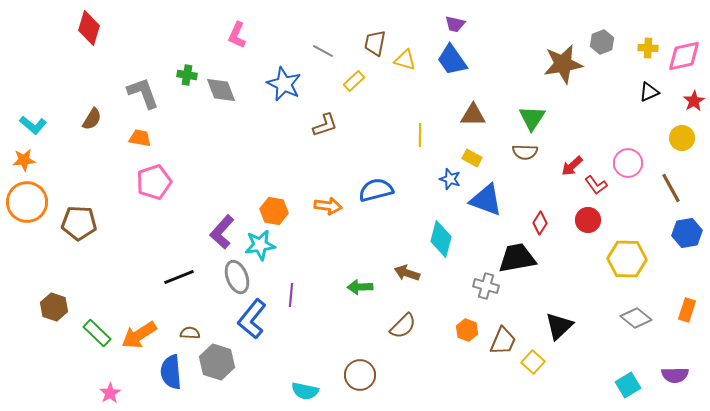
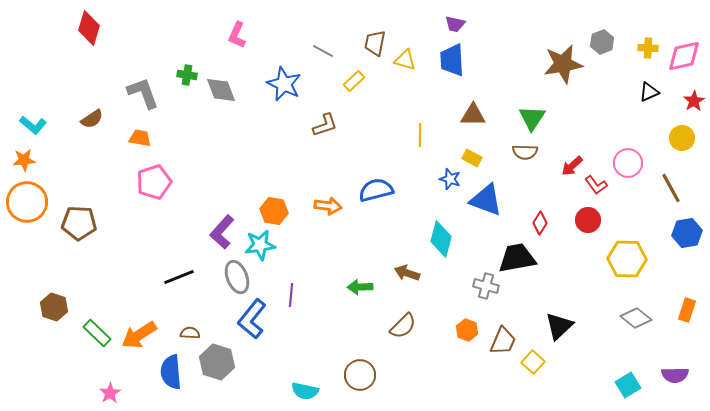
blue trapezoid at (452, 60): rotated 32 degrees clockwise
brown semicircle at (92, 119): rotated 25 degrees clockwise
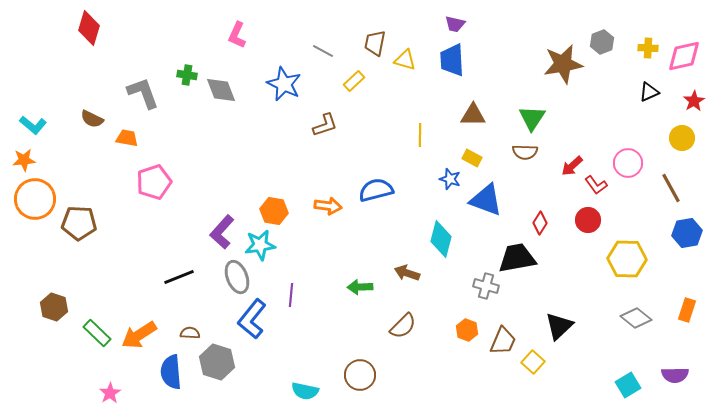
brown semicircle at (92, 119): rotated 60 degrees clockwise
orange trapezoid at (140, 138): moved 13 px left
orange circle at (27, 202): moved 8 px right, 3 px up
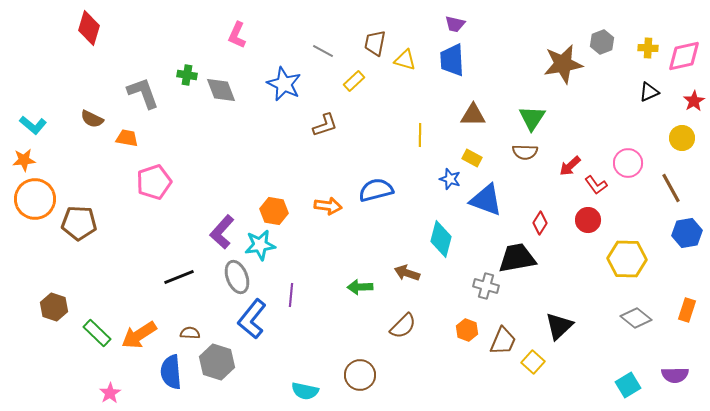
red arrow at (572, 166): moved 2 px left
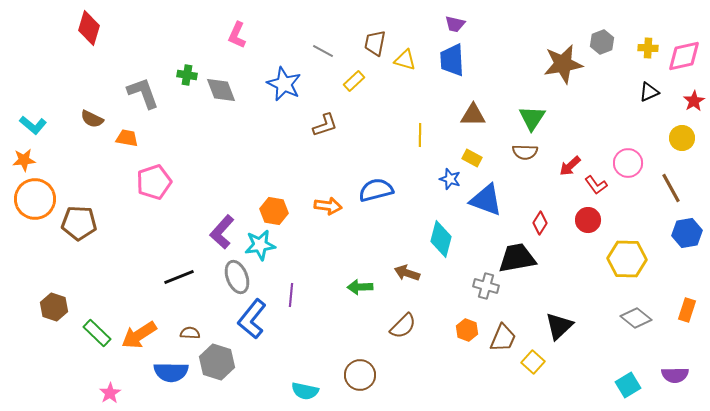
brown trapezoid at (503, 341): moved 3 px up
blue semicircle at (171, 372): rotated 84 degrees counterclockwise
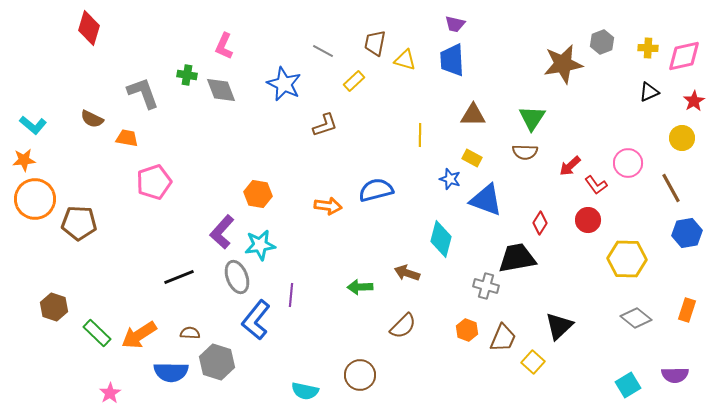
pink L-shape at (237, 35): moved 13 px left, 11 px down
orange hexagon at (274, 211): moved 16 px left, 17 px up
blue L-shape at (252, 319): moved 4 px right, 1 px down
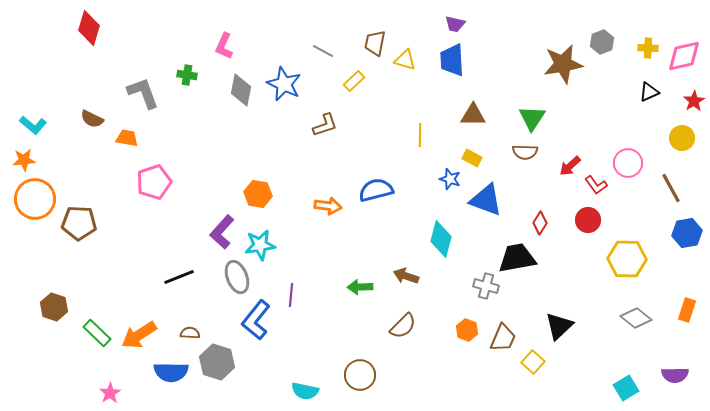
gray diamond at (221, 90): moved 20 px right; rotated 32 degrees clockwise
brown arrow at (407, 273): moved 1 px left, 3 px down
cyan square at (628, 385): moved 2 px left, 3 px down
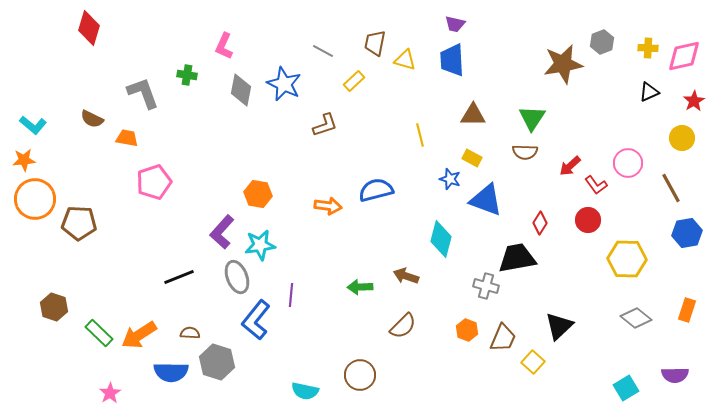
yellow line at (420, 135): rotated 15 degrees counterclockwise
green rectangle at (97, 333): moved 2 px right
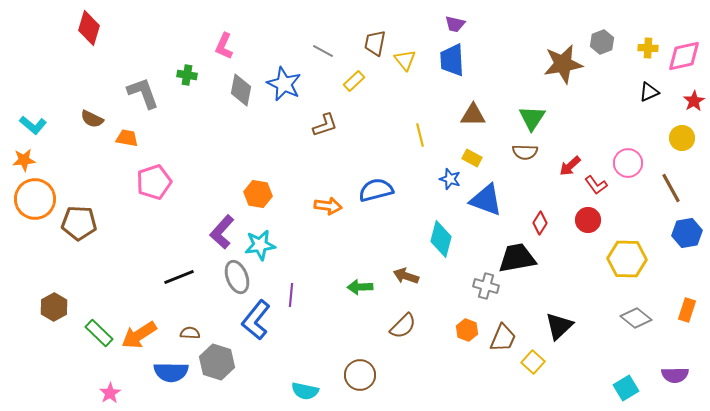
yellow triangle at (405, 60): rotated 35 degrees clockwise
brown hexagon at (54, 307): rotated 12 degrees clockwise
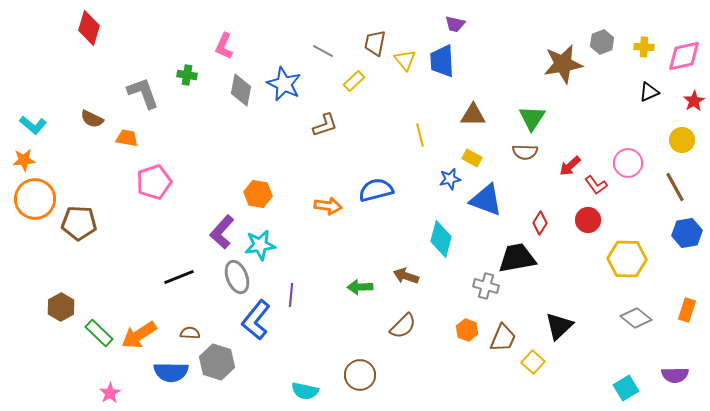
yellow cross at (648, 48): moved 4 px left, 1 px up
blue trapezoid at (452, 60): moved 10 px left, 1 px down
yellow circle at (682, 138): moved 2 px down
blue star at (450, 179): rotated 30 degrees counterclockwise
brown line at (671, 188): moved 4 px right, 1 px up
brown hexagon at (54, 307): moved 7 px right
